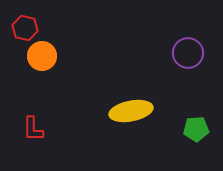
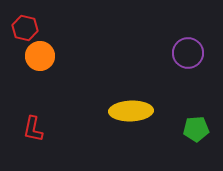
orange circle: moved 2 px left
yellow ellipse: rotated 9 degrees clockwise
red L-shape: rotated 12 degrees clockwise
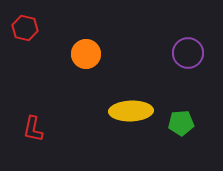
orange circle: moved 46 px right, 2 px up
green pentagon: moved 15 px left, 6 px up
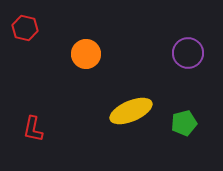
yellow ellipse: rotated 21 degrees counterclockwise
green pentagon: moved 3 px right; rotated 10 degrees counterclockwise
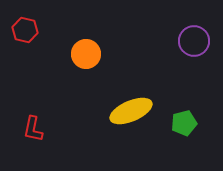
red hexagon: moved 2 px down
purple circle: moved 6 px right, 12 px up
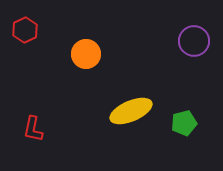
red hexagon: rotated 20 degrees clockwise
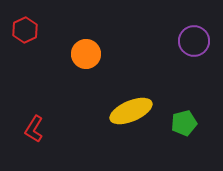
red L-shape: moved 1 px right; rotated 20 degrees clockwise
